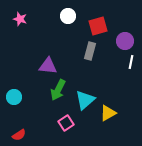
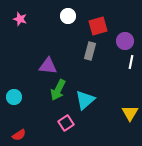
yellow triangle: moved 22 px right; rotated 30 degrees counterclockwise
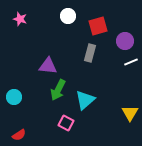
gray rectangle: moved 2 px down
white line: rotated 56 degrees clockwise
pink square: rotated 28 degrees counterclockwise
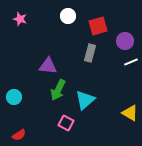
yellow triangle: rotated 30 degrees counterclockwise
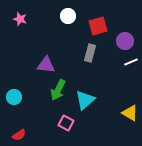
purple triangle: moved 2 px left, 1 px up
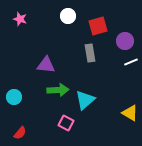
gray rectangle: rotated 24 degrees counterclockwise
green arrow: rotated 120 degrees counterclockwise
red semicircle: moved 1 px right, 2 px up; rotated 16 degrees counterclockwise
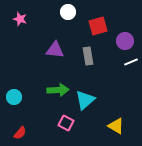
white circle: moved 4 px up
gray rectangle: moved 2 px left, 3 px down
purple triangle: moved 9 px right, 15 px up
yellow triangle: moved 14 px left, 13 px down
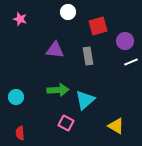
cyan circle: moved 2 px right
red semicircle: rotated 136 degrees clockwise
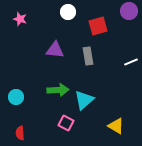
purple circle: moved 4 px right, 30 px up
cyan triangle: moved 1 px left
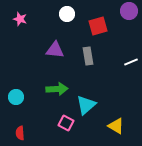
white circle: moved 1 px left, 2 px down
green arrow: moved 1 px left, 1 px up
cyan triangle: moved 2 px right, 5 px down
